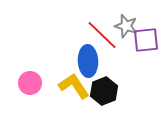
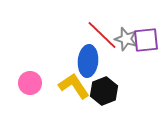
gray star: moved 13 px down
blue ellipse: rotated 8 degrees clockwise
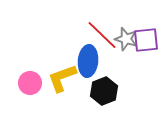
yellow L-shape: moved 12 px left, 8 px up; rotated 76 degrees counterclockwise
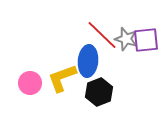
black hexagon: moved 5 px left, 1 px down
